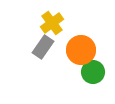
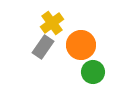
orange circle: moved 5 px up
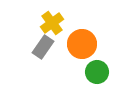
orange circle: moved 1 px right, 1 px up
green circle: moved 4 px right
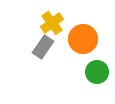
orange circle: moved 1 px right, 5 px up
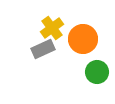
yellow cross: moved 5 px down
gray rectangle: moved 2 px down; rotated 30 degrees clockwise
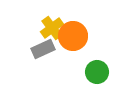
orange circle: moved 10 px left, 3 px up
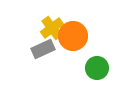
green circle: moved 4 px up
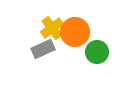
orange circle: moved 2 px right, 4 px up
green circle: moved 16 px up
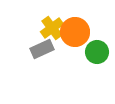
gray rectangle: moved 1 px left
